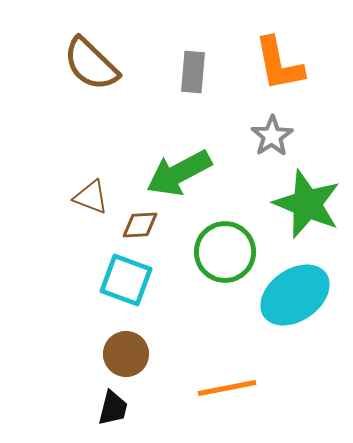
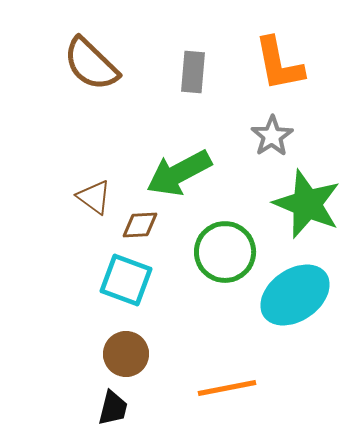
brown triangle: moved 3 px right; rotated 15 degrees clockwise
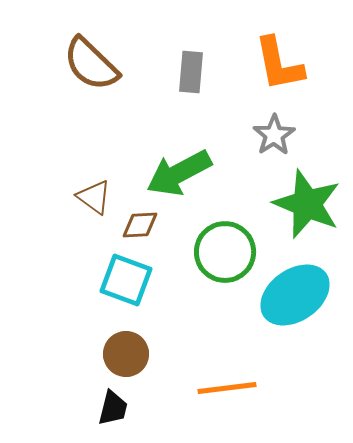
gray rectangle: moved 2 px left
gray star: moved 2 px right, 1 px up
orange line: rotated 4 degrees clockwise
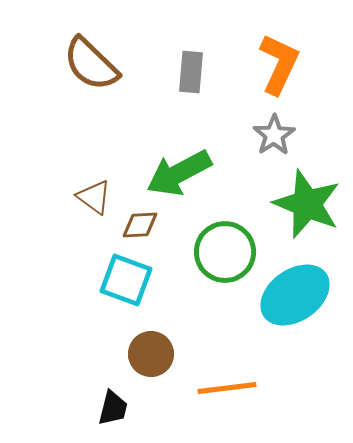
orange L-shape: rotated 144 degrees counterclockwise
brown circle: moved 25 px right
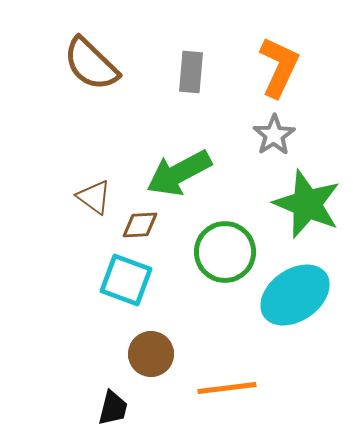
orange L-shape: moved 3 px down
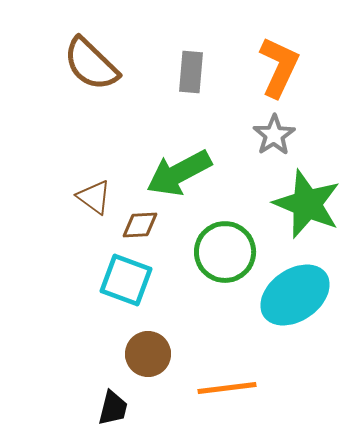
brown circle: moved 3 px left
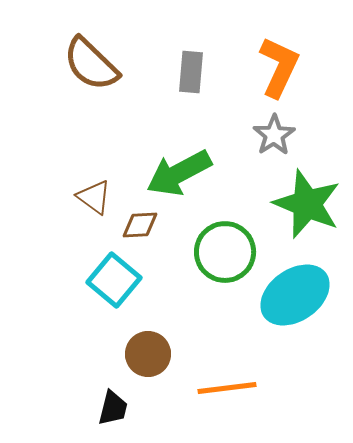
cyan square: moved 12 px left; rotated 20 degrees clockwise
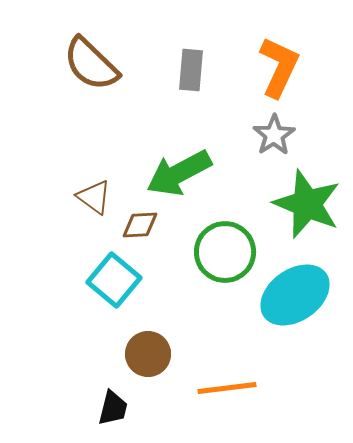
gray rectangle: moved 2 px up
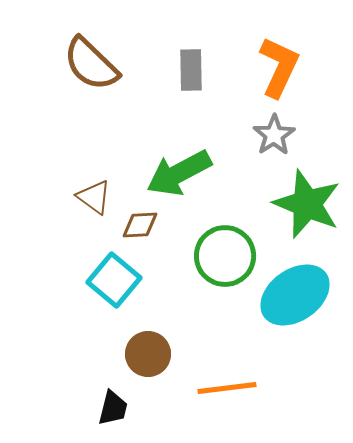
gray rectangle: rotated 6 degrees counterclockwise
green circle: moved 4 px down
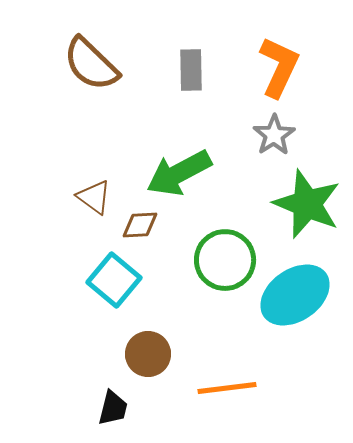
green circle: moved 4 px down
